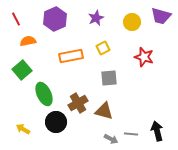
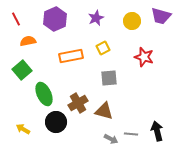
yellow circle: moved 1 px up
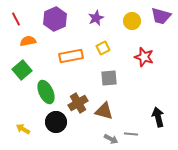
green ellipse: moved 2 px right, 2 px up
black arrow: moved 1 px right, 14 px up
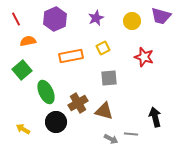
black arrow: moved 3 px left
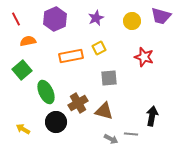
yellow square: moved 4 px left
black arrow: moved 3 px left, 1 px up; rotated 24 degrees clockwise
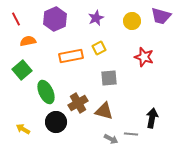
black arrow: moved 2 px down
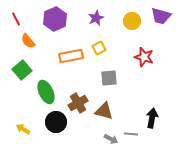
orange semicircle: rotated 119 degrees counterclockwise
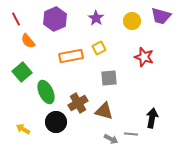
purple star: rotated 14 degrees counterclockwise
green square: moved 2 px down
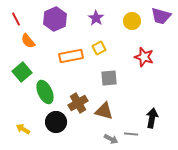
green ellipse: moved 1 px left
